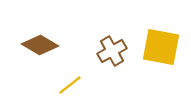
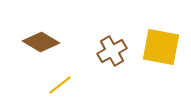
brown diamond: moved 1 px right, 3 px up
yellow line: moved 10 px left
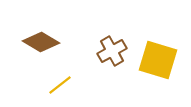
yellow square: moved 3 px left, 13 px down; rotated 6 degrees clockwise
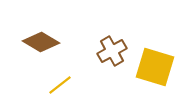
yellow square: moved 3 px left, 7 px down
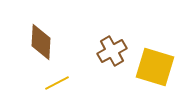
brown diamond: rotated 63 degrees clockwise
yellow line: moved 3 px left, 2 px up; rotated 10 degrees clockwise
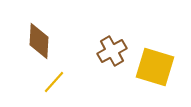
brown diamond: moved 2 px left, 1 px up
yellow line: moved 3 px left, 1 px up; rotated 20 degrees counterclockwise
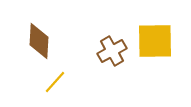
yellow square: moved 26 px up; rotated 18 degrees counterclockwise
yellow line: moved 1 px right
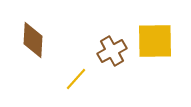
brown diamond: moved 6 px left, 1 px up
yellow line: moved 21 px right, 3 px up
